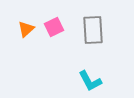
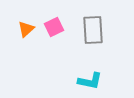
cyan L-shape: rotated 50 degrees counterclockwise
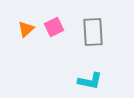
gray rectangle: moved 2 px down
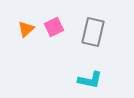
gray rectangle: rotated 16 degrees clockwise
cyan L-shape: moved 1 px up
